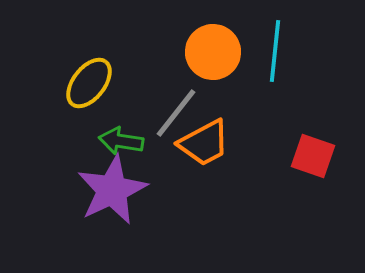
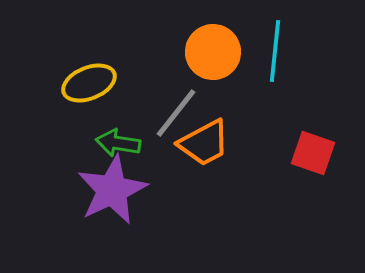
yellow ellipse: rotated 30 degrees clockwise
green arrow: moved 3 px left, 2 px down
red square: moved 3 px up
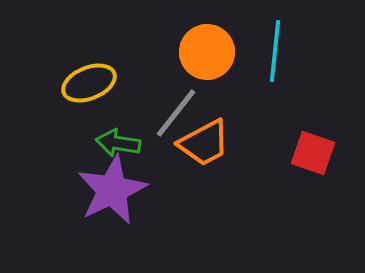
orange circle: moved 6 px left
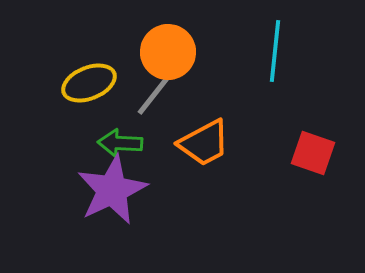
orange circle: moved 39 px left
gray line: moved 19 px left, 22 px up
green arrow: moved 2 px right; rotated 6 degrees counterclockwise
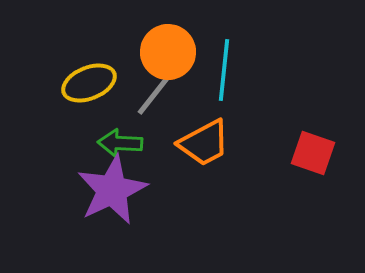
cyan line: moved 51 px left, 19 px down
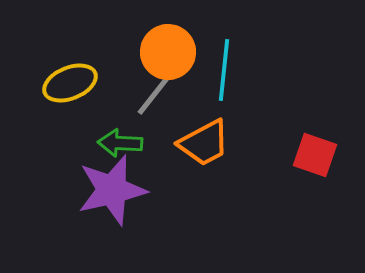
yellow ellipse: moved 19 px left
red square: moved 2 px right, 2 px down
purple star: rotated 12 degrees clockwise
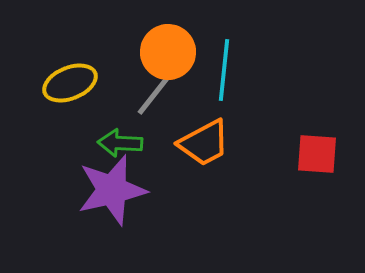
red square: moved 2 px right, 1 px up; rotated 15 degrees counterclockwise
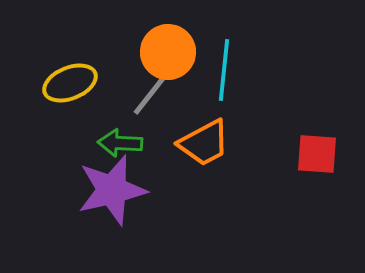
gray line: moved 4 px left
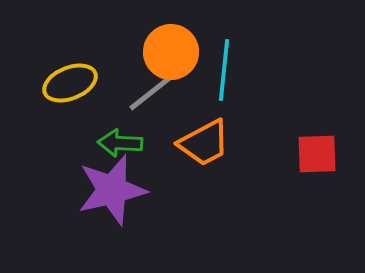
orange circle: moved 3 px right
gray line: rotated 14 degrees clockwise
red square: rotated 6 degrees counterclockwise
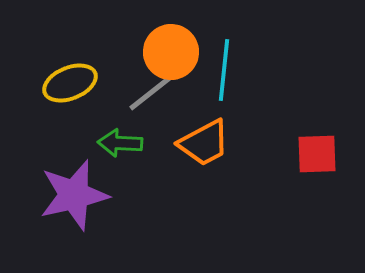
purple star: moved 38 px left, 5 px down
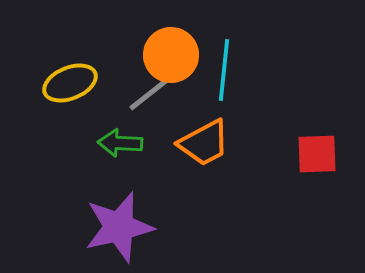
orange circle: moved 3 px down
purple star: moved 45 px right, 32 px down
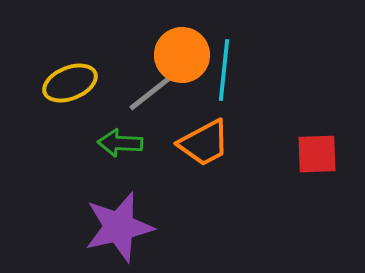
orange circle: moved 11 px right
